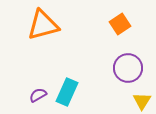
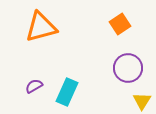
orange triangle: moved 2 px left, 2 px down
purple semicircle: moved 4 px left, 9 px up
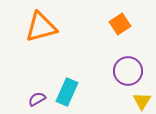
purple circle: moved 3 px down
purple semicircle: moved 3 px right, 13 px down
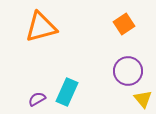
orange square: moved 4 px right
yellow triangle: moved 1 px right, 2 px up; rotated 12 degrees counterclockwise
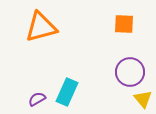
orange square: rotated 35 degrees clockwise
purple circle: moved 2 px right, 1 px down
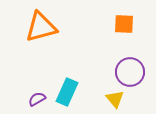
yellow triangle: moved 28 px left
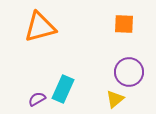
orange triangle: moved 1 px left
purple circle: moved 1 px left
cyan rectangle: moved 4 px left, 3 px up
yellow triangle: rotated 30 degrees clockwise
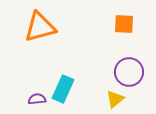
purple semicircle: rotated 24 degrees clockwise
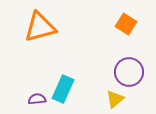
orange square: moved 2 px right; rotated 30 degrees clockwise
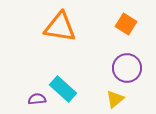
orange triangle: moved 20 px right; rotated 24 degrees clockwise
purple circle: moved 2 px left, 4 px up
cyan rectangle: rotated 72 degrees counterclockwise
